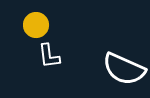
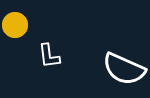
yellow circle: moved 21 px left
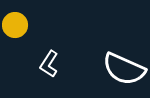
white L-shape: moved 8 px down; rotated 40 degrees clockwise
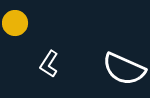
yellow circle: moved 2 px up
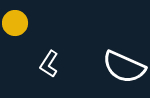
white semicircle: moved 2 px up
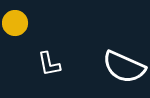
white L-shape: rotated 44 degrees counterclockwise
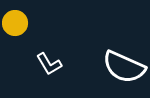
white L-shape: rotated 20 degrees counterclockwise
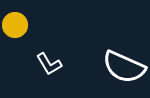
yellow circle: moved 2 px down
